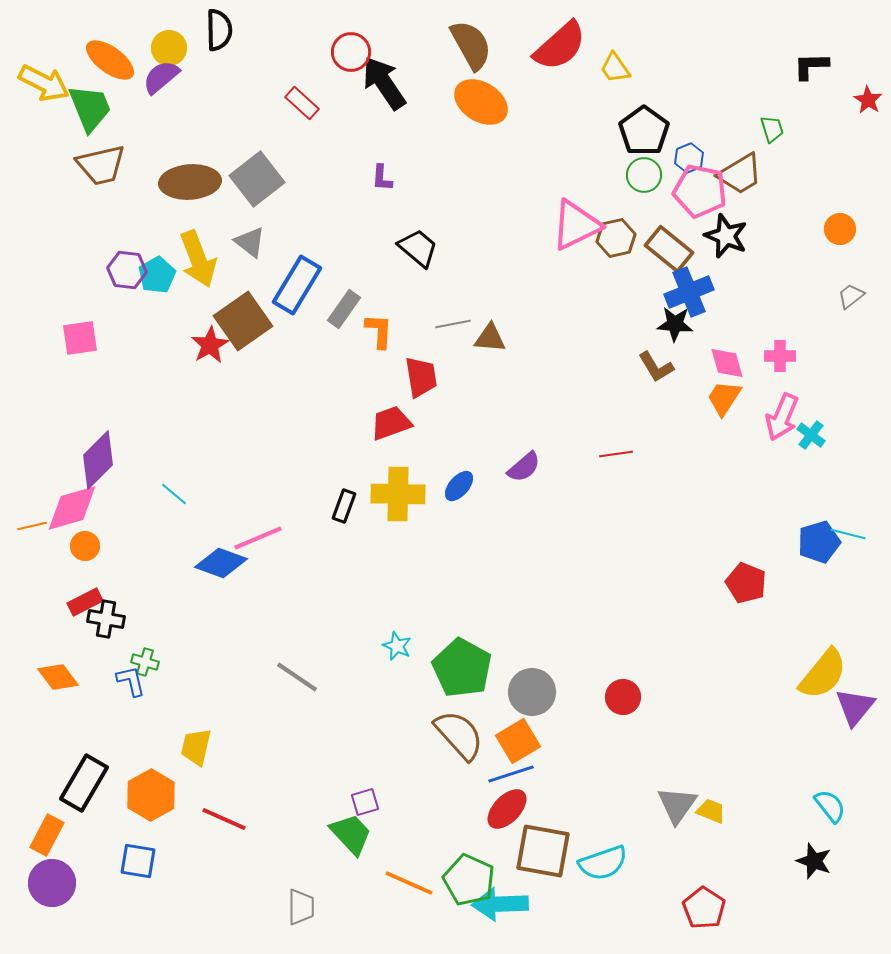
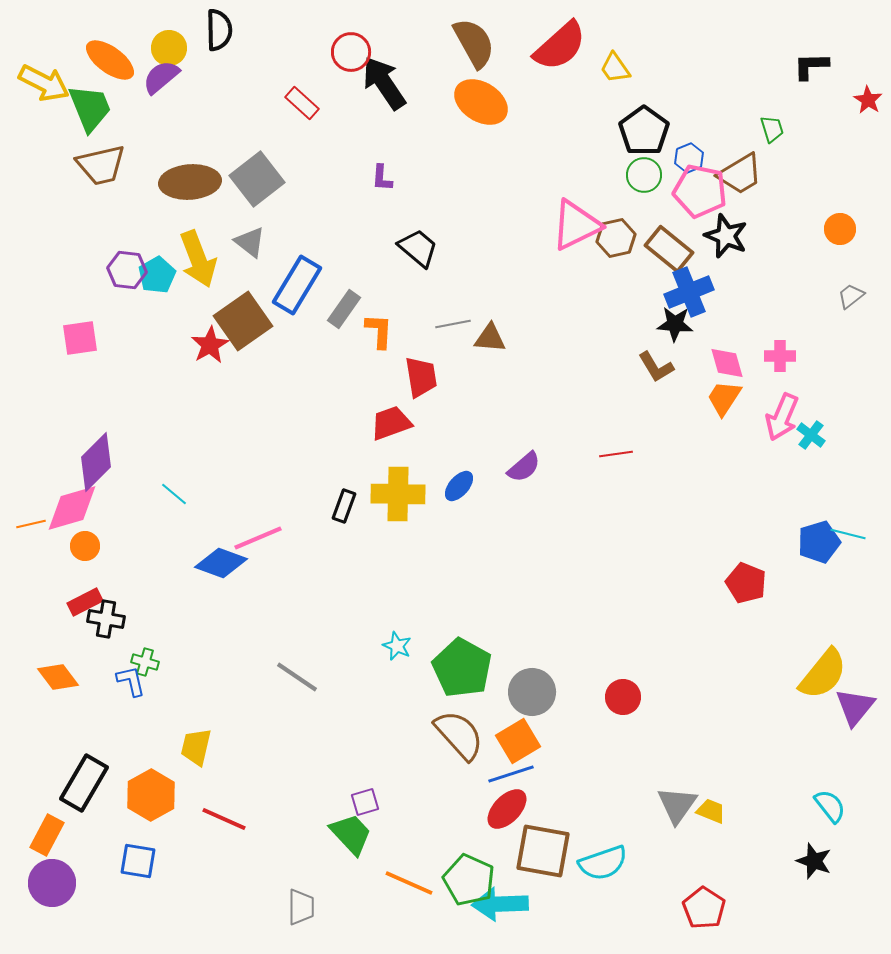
brown semicircle at (471, 45): moved 3 px right, 2 px up
purple diamond at (98, 460): moved 2 px left, 2 px down
orange line at (32, 526): moved 1 px left, 2 px up
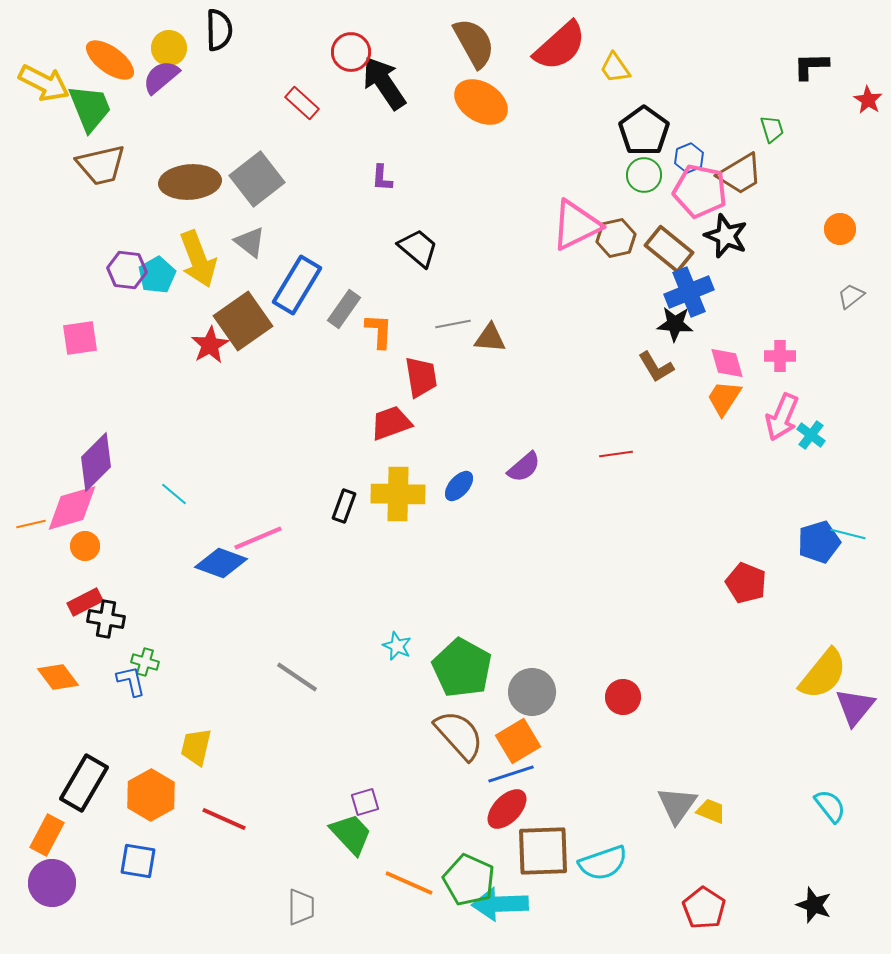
brown square at (543, 851): rotated 12 degrees counterclockwise
black star at (814, 861): moved 44 px down
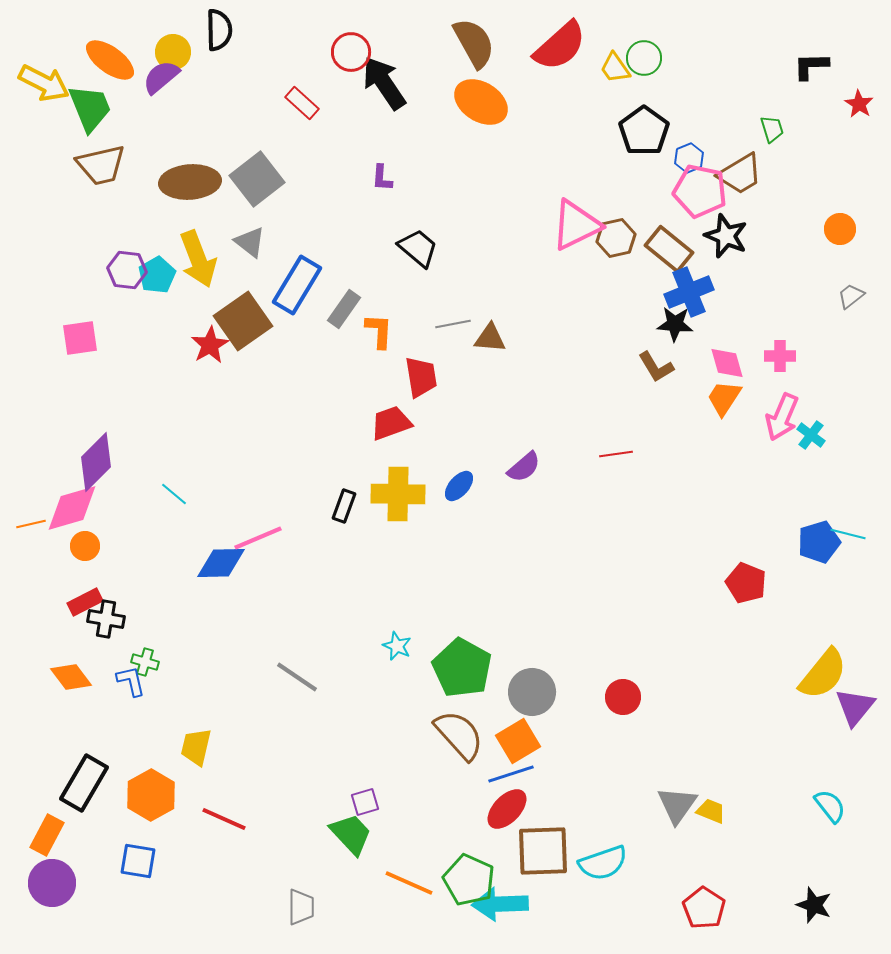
yellow circle at (169, 48): moved 4 px right, 4 px down
red star at (868, 100): moved 9 px left, 4 px down
green circle at (644, 175): moved 117 px up
blue diamond at (221, 563): rotated 21 degrees counterclockwise
orange diamond at (58, 677): moved 13 px right
